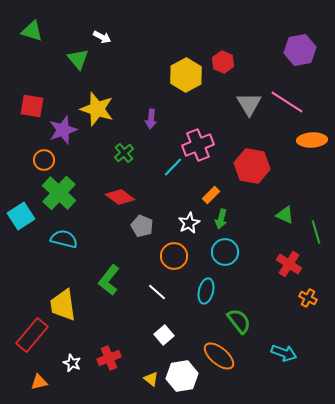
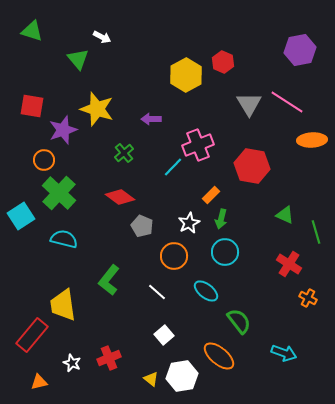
purple arrow at (151, 119): rotated 84 degrees clockwise
cyan ellipse at (206, 291): rotated 65 degrees counterclockwise
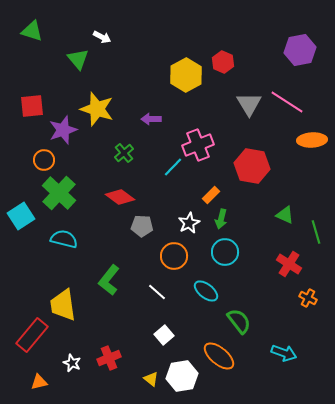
red square at (32, 106): rotated 15 degrees counterclockwise
gray pentagon at (142, 226): rotated 20 degrees counterclockwise
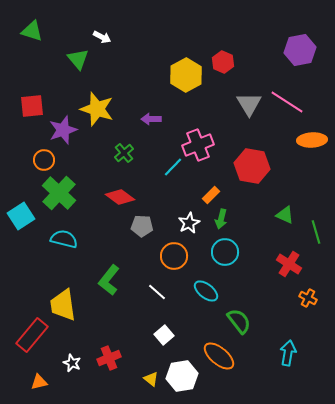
cyan arrow at (284, 353): moved 4 px right; rotated 100 degrees counterclockwise
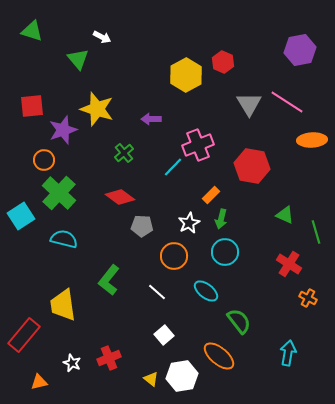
red rectangle at (32, 335): moved 8 px left
